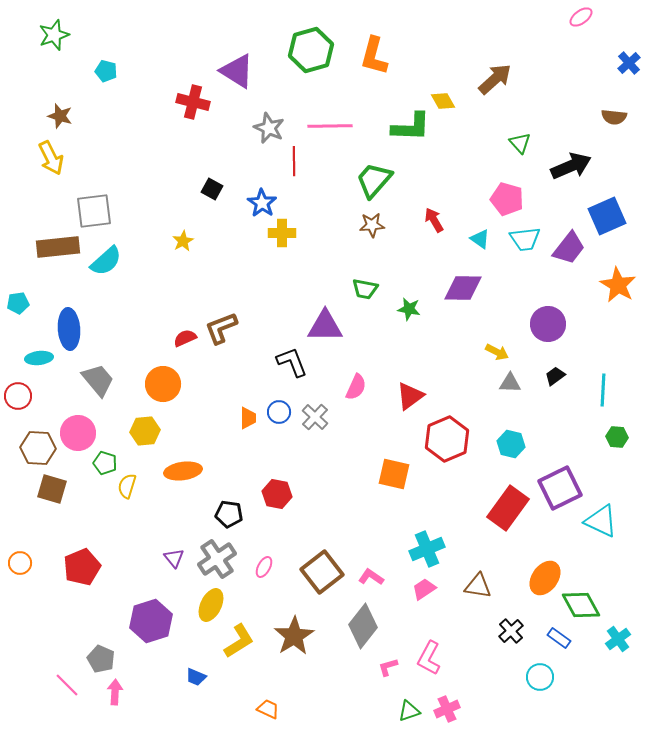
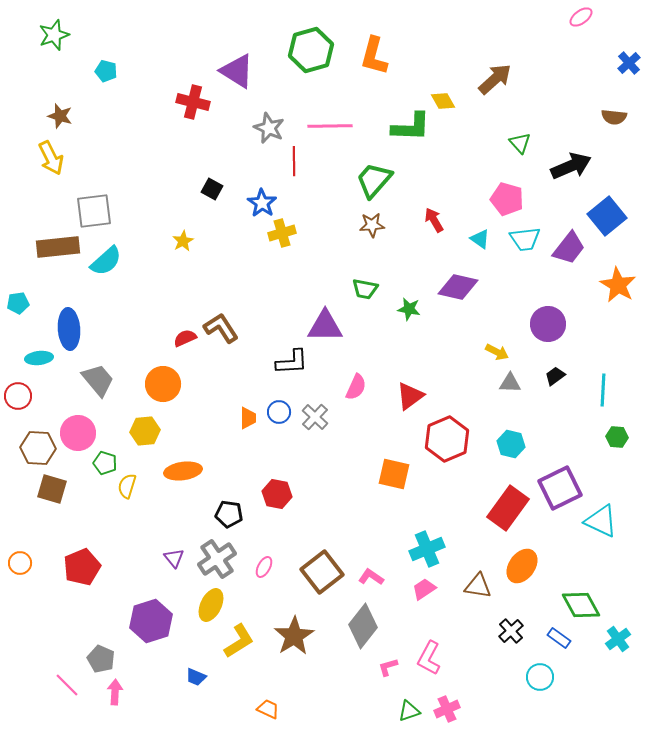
blue square at (607, 216): rotated 15 degrees counterclockwise
yellow cross at (282, 233): rotated 16 degrees counterclockwise
purple diamond at (463, 288): moved 5 px left, 1 px up; rotated 12 degrees clockwise
brown L-shape at (221, 328): rotated 78 degrees clockwise
black L-shape at (292, 362): rotated 108 degrees clockwise
orange ellipse at (545, 578): moved 23 px left, 12 px up
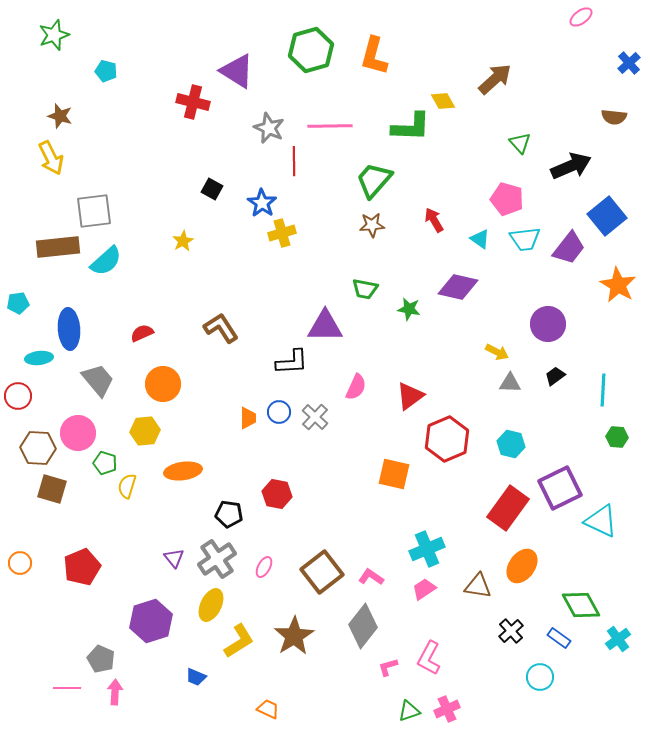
red semicircle at (185, 338): moved 43 px left, 5 px up
pink line at (67, 685): moved 3 px down; rotated 44 degrees counterclockwise
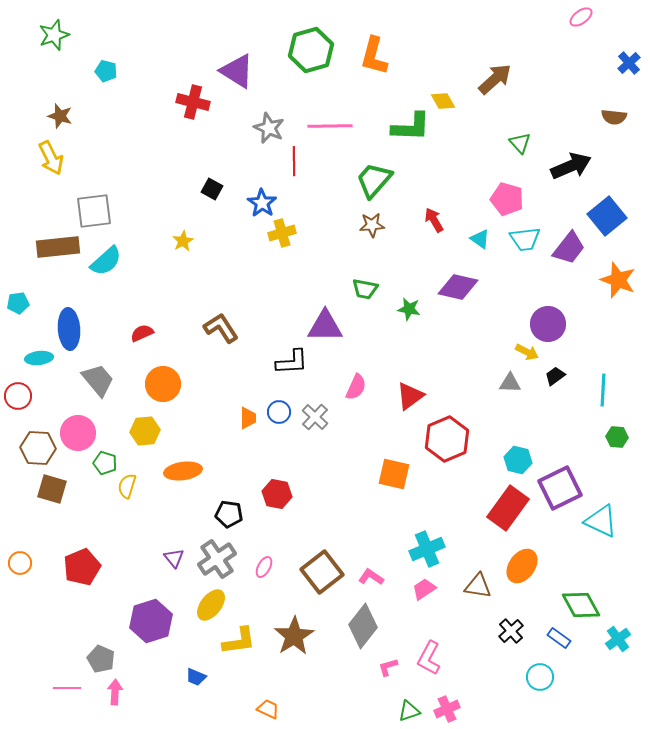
orange star at (618, 285): moved 5 px up; rotated 9 degrees counterclockwise
yellow arrow at (497, 352): moved 30 px right
cyan hexagon at (511, 444): moved 7 px right, 16 px down
yellow ellipse at (211, 605): rotated 12 degrees clockwise
yellow L-shape at (239, 641): rotated 24 degrees clockwise
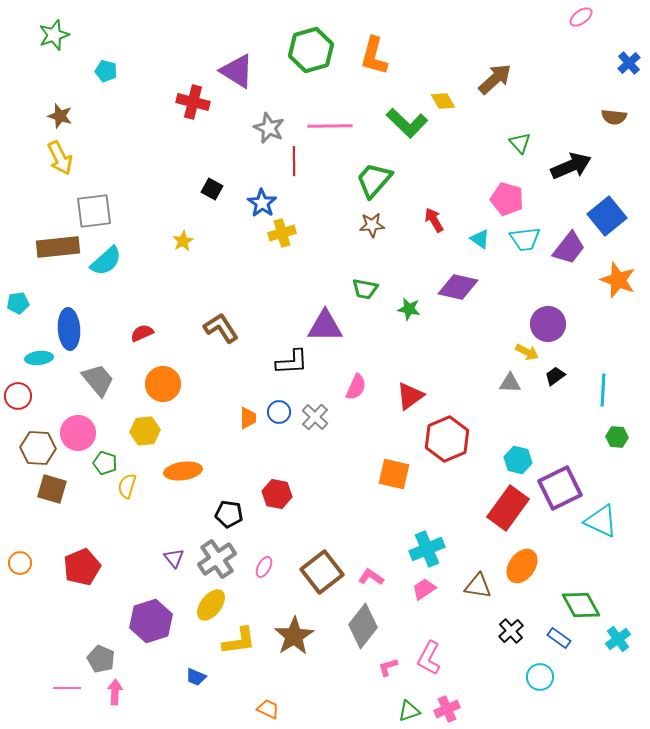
green L-shape at (411, 127): moved 4 px left, 4 px up; rotated 42 degrees clockwise
yellow arrow at (51, 158): moved 9 px right
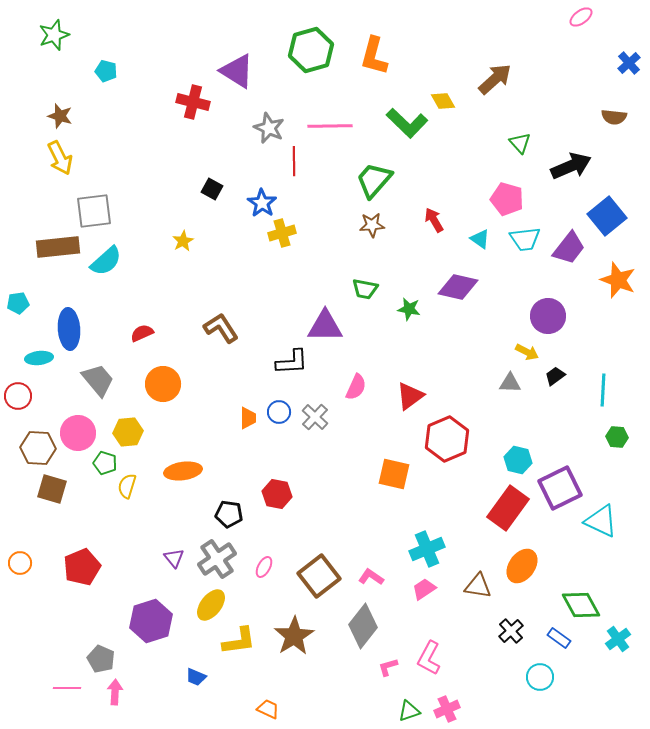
purple circle at (548, 324): moved 8 px up
yellow hexagon at (145, 431): moved 17 px left, 1 px down
brown square at (322, 572): moved 3 px left, 4 px down
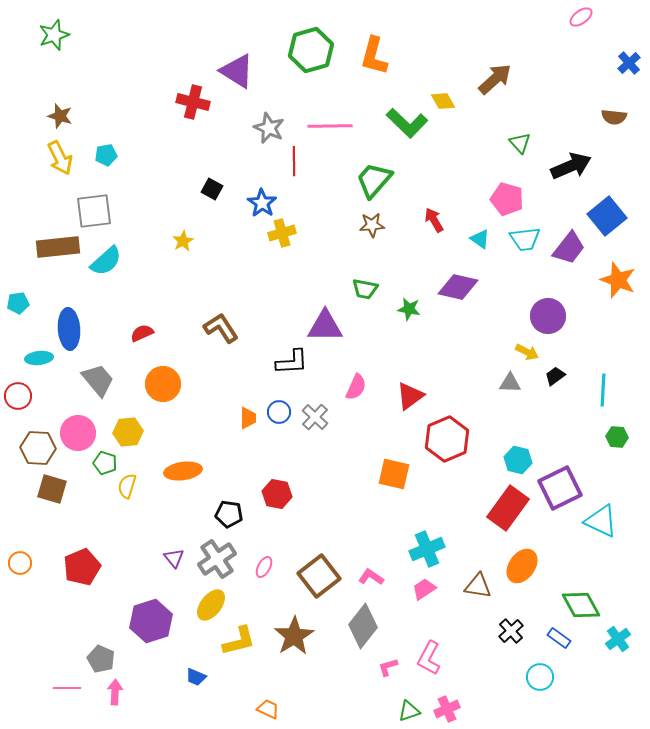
cyan pentagon at (106, 71): moved 84 px down; rotated 25 degrees counterclockwise
yellow L-shape at (239, 641): rotated 6 degrees counterclockwise
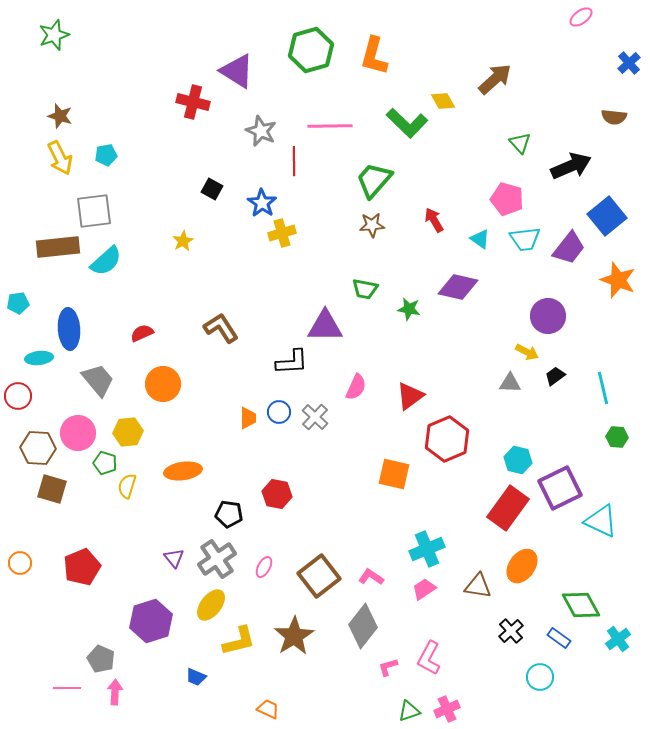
gray star at (269, 128): moved 8 px left, 3 px down
cyan line at (603, 390): moved 2 px up; rotated 16 degrees counterclockwise
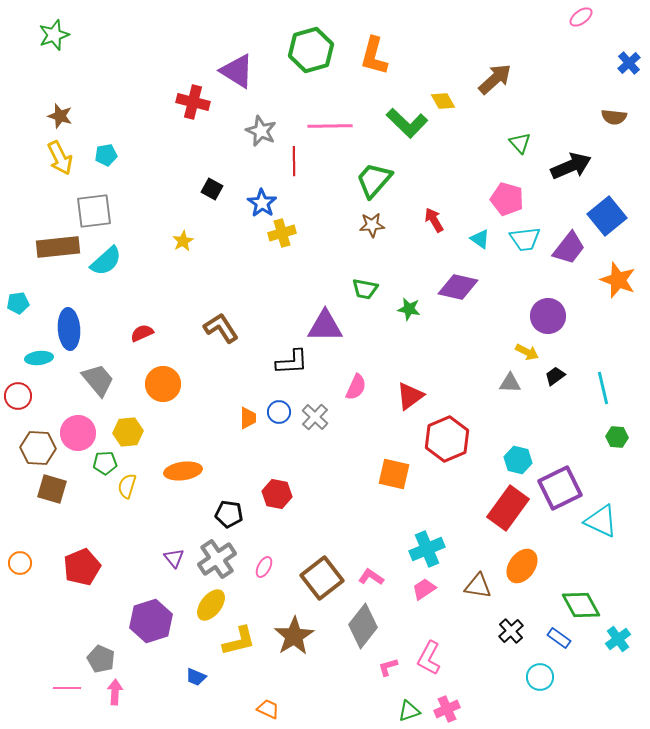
green pentagon at (105, 463): rotated 20 degrees counterclockwise
brown square at (319, 576): moved 3 px right, 2 px down
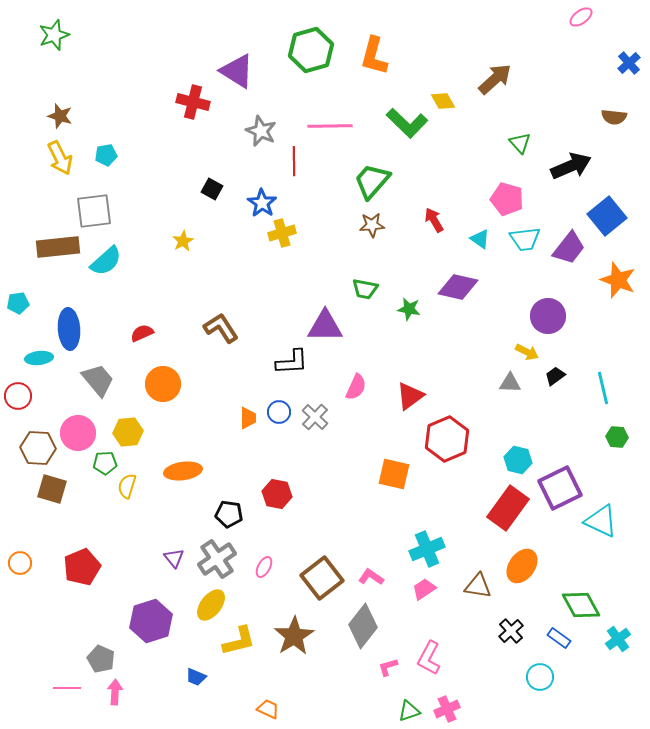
green trapezoid at (374, 180): moved 2 px left, 1 px down
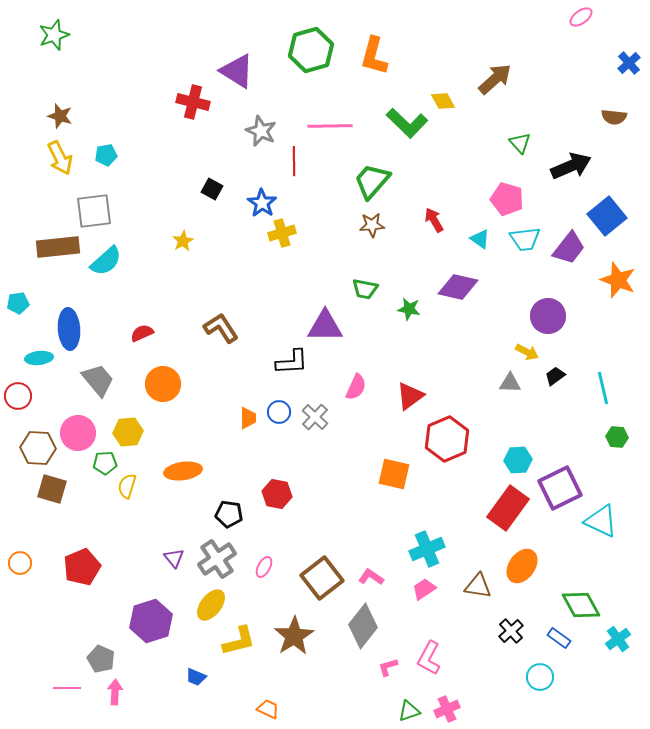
cyan hexagon at (518, 460): rotated 16 degrees counterclockwise
